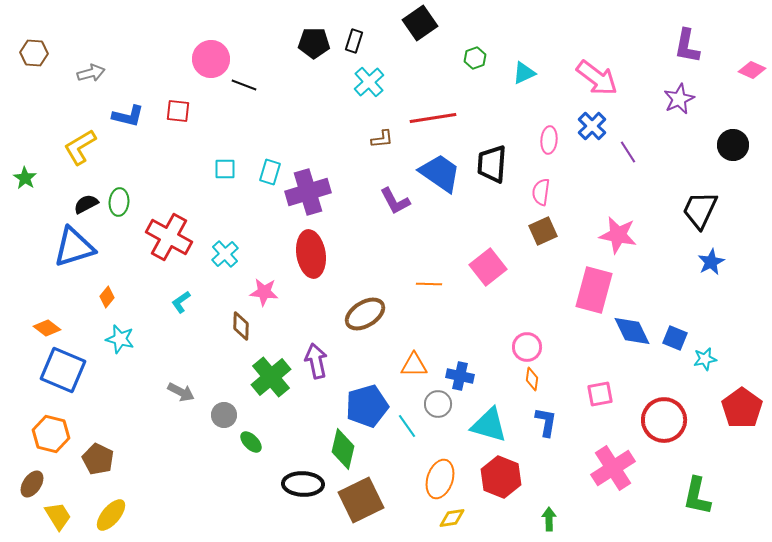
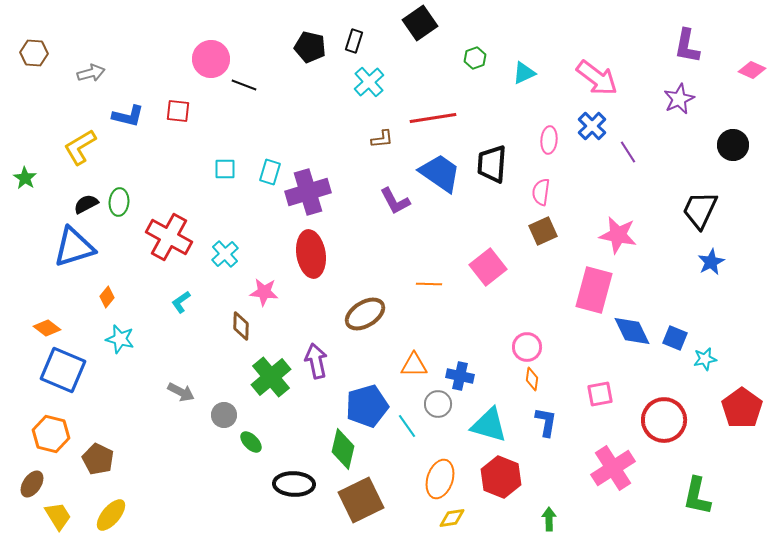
black pentagon at (314, 43): moved 4 px left, 4 px down; rotated 12 degrees clockwise
black ellipse at (303, 484): moved 9 px left
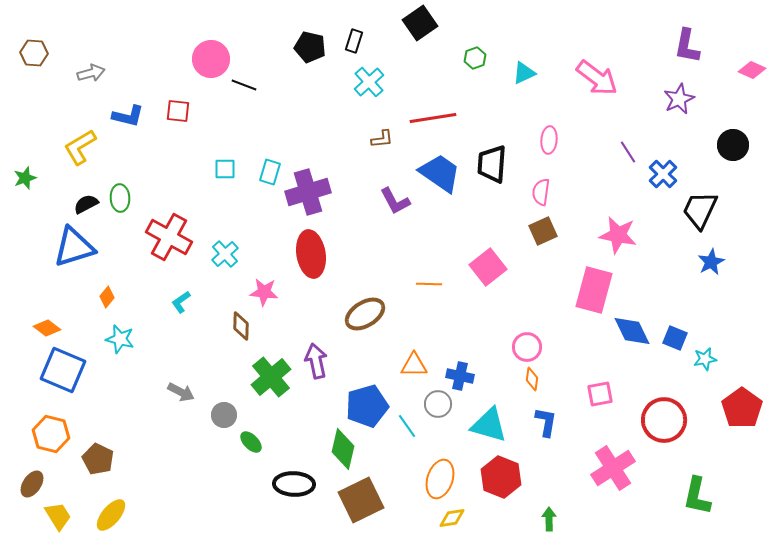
blue cross at (592, 126): moved 71 px right, 48 px down
green star at (25, 178): rotated 20 degrees clockwise
green ellipse at (119, 202): moved 1 px right, 4 px up; rotated 8 degrees counterclockwise
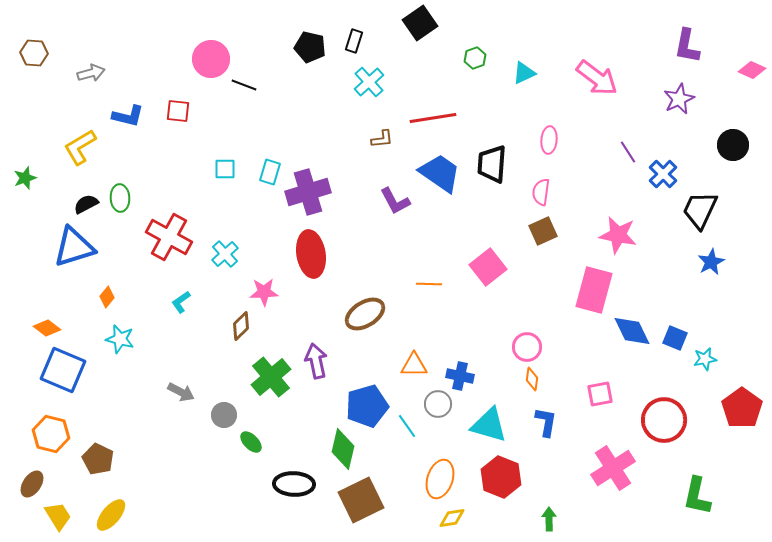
pink star at (264, 292): rotated 8 degrees counterclockwise
brown diamond at (241, 326): rotated 44 degrees clockwise
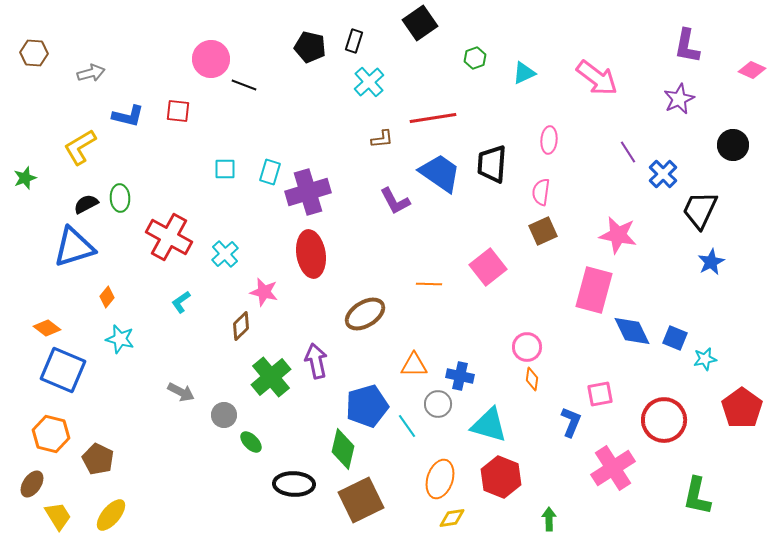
pink star at (264, 292): rotated 16 degrees clockwise
blue L-shape at (546, 422): moved 25 px right; rotated 12 degrees clockwise
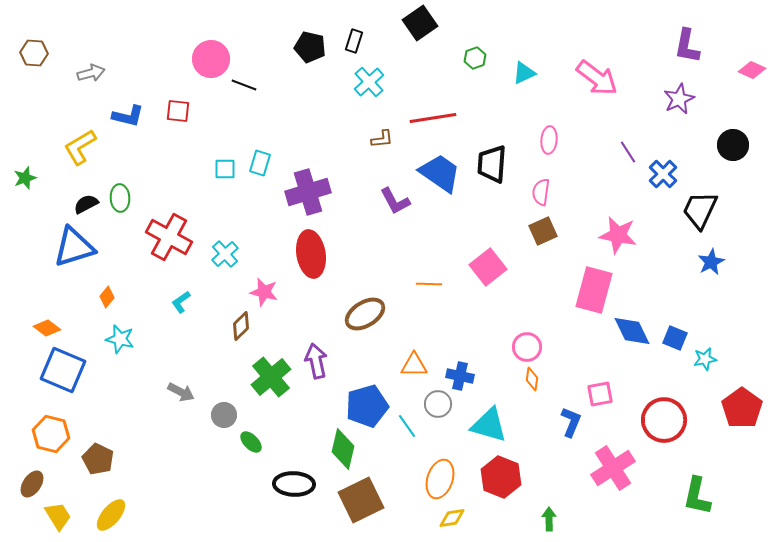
cyan rectangle at (270, 172): moved 10 px left, 9 px up
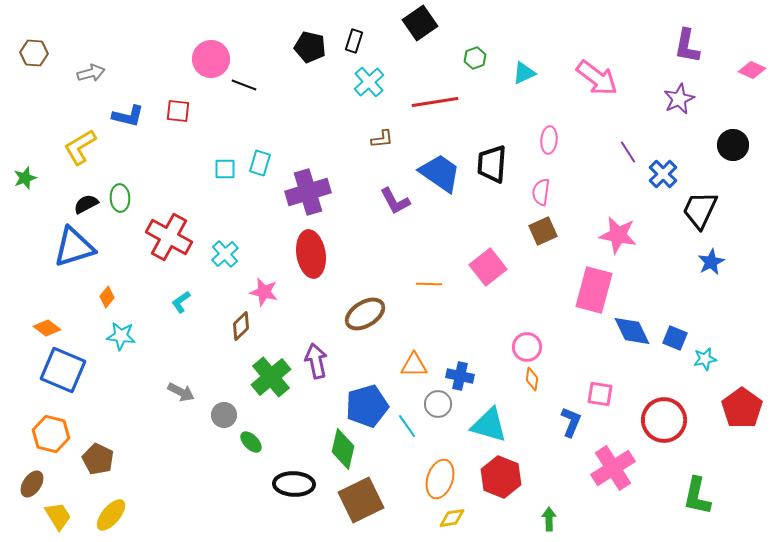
red line at (433, 118): moved 2 px right, 16 px up
cyan star at (120, 339): moved 1 px right, 3 px up; rotated 8 degrees counterclockwise
pink square at (600, 394): rotated 20 degrees clockwise
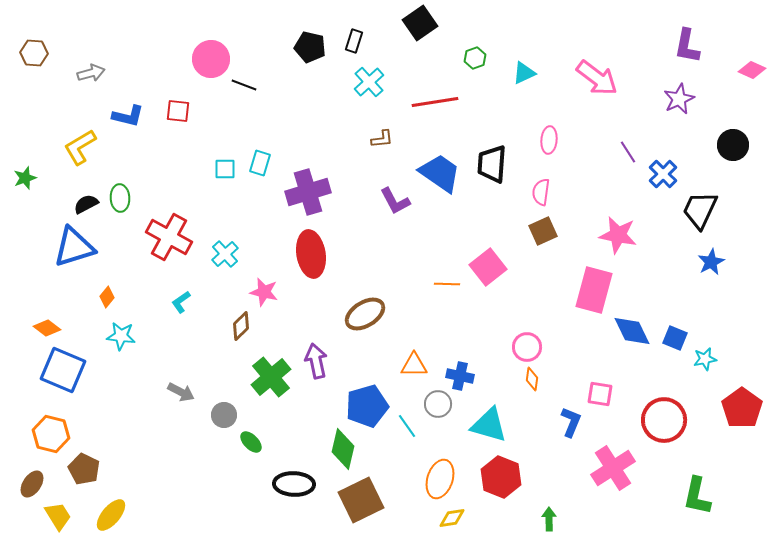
orange line at (429, 284): moved 18 px right
brown pentagon at (98, 459): moved 14 px left, 10 px down
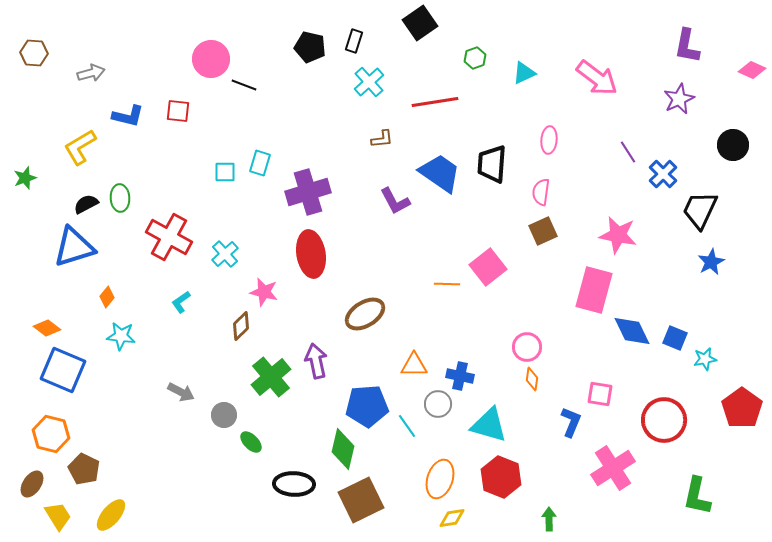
cyan square at (225, 169): moved 3 px down
blue pentagon at (367, 406): rotated 12 degrees clockwise
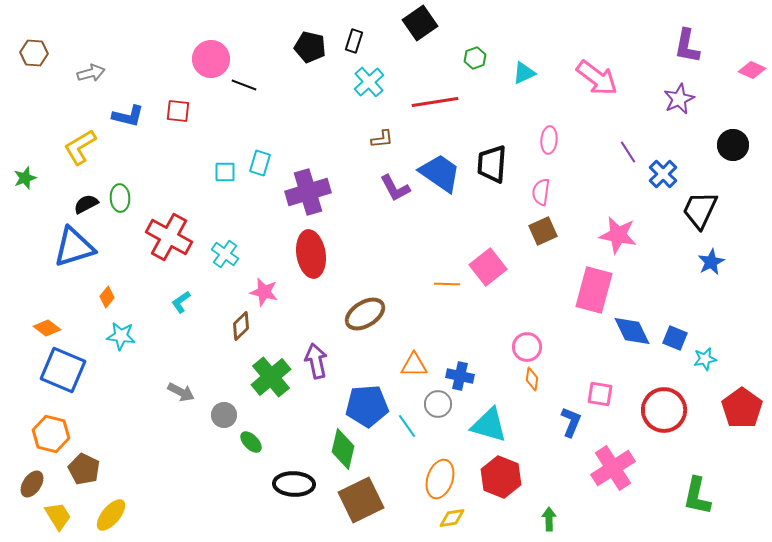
purple L-shape at (395, 201): moved 13 px up
cyan cross at (225, 254): rotated 12 degrees counterclockwise
red circle at (664, 420): moved 10 px up
